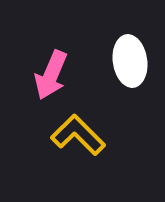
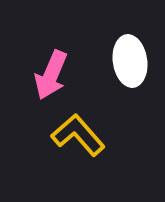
yellow L-shape: rotated 4 degrees clockwise
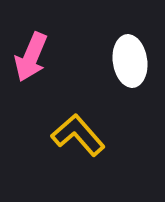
pink arrow: moved 20 px left, 18 px up
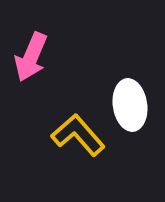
white ellipse: moved 44 px down
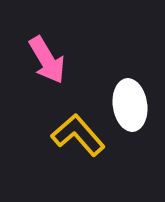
pink arrow: moved 16 px right, 3 px down; rotated 54 degrees counterclockwise
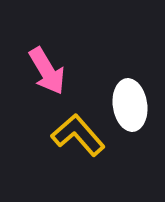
pink arrow: moved 11 px down
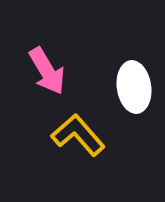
white ellipse: moved 4 px right, 18 px up
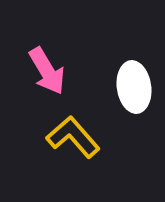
yellow L-shape: moved 5 px left, 2 px down
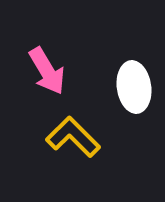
yellow L-shape: rotated 4 degrees counterclockwise
